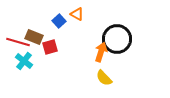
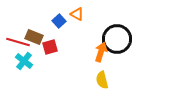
yellow semicircle: moved 2 px left, 2 px down; rotated 30 degrees clockwise
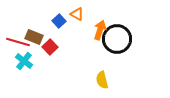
red square: rotated 28 degrees counterclockwise
orange arrow: moved 1 px left, 22 px up
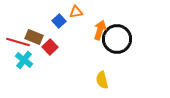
orange triangle: moved 1 px left, 2 px up; rotated 40 degrees counterclockwise
cyan cross: moved 1 px up
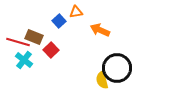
orange arrow: rotated 84 degrees counterclockwise
black circle: moved 29 px down
red square: moved 1 px right, 3 px down
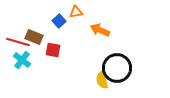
red square: moved 2 px right; rotated 35 degrees counterclockwise
cyan cross: moved 2 px left
